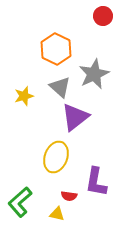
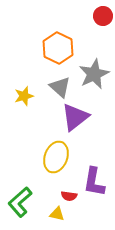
orange hexagon: moved 2 px right, 1 px up
purple L-shape: moved 2 px left
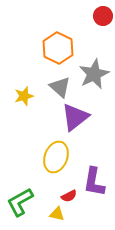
red semicircle: rotated 35 degrees counterclockwise
green L-shape: rotated 12 degrees clockwise
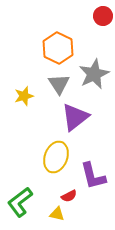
gray triangle: moved 1 px left, 3 px up; rotated 15 degrees clockwise
purple L-shape: moved 1 px left, 6 px up; rotated 24 degrees counterclockwise
green L-shape: rotated 8 degrees counterclockwise
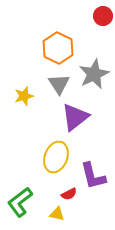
red semicircle: moved 2 px up
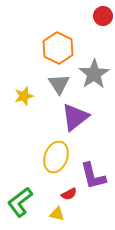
gray star: rotated 8 degrees counterclockwise
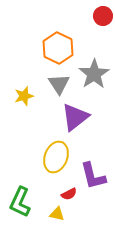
green L-shape: rotated 28 degrees counterclockwise
